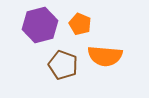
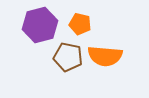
orange pentagon: rotated 10 degrees counterclockwise
brown pentagon: moved 5 px right, 8 px up; rotated 8 degrees counterclockwise
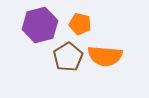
brown pentagon: rotated 28 degrees clockwise
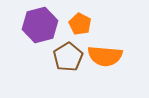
orange pentagon: rotated 15 degrees clockwise
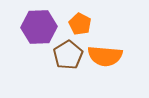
purple hexagon: moved 1 px left, 2 px down; rotated 12 degrees clockwise
brown pentagon: moved 2 px up
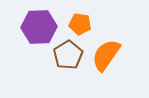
orange pentagon: rotated 20 degrees counterclockwise
orange semicircle: moved 1 px right, 1 px up; rotated 120 degrees clockwise
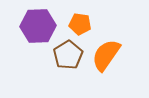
purple hexagon: moved 1 px left, 1 px up
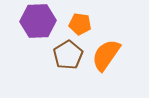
purple hexagon: moved 5 px up
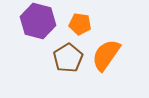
purple hexagon: rotated 16 degrees clockwise
brown pentagon: moved 3 px down
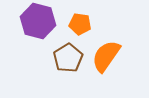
orange semicircle: moved 1 px down
